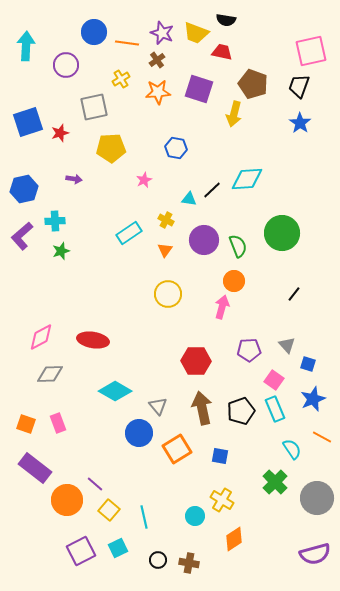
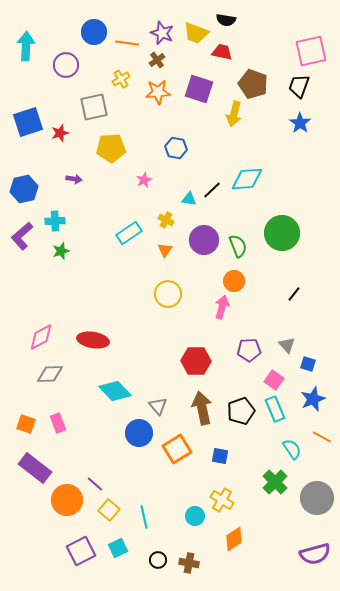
cyan diamond at (115, 391): rotated 16 degrees clockwise
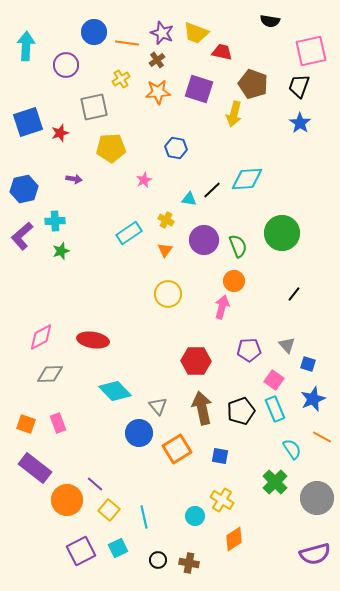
black semicircle at (226, 20): moved 44 px right, 1 px down
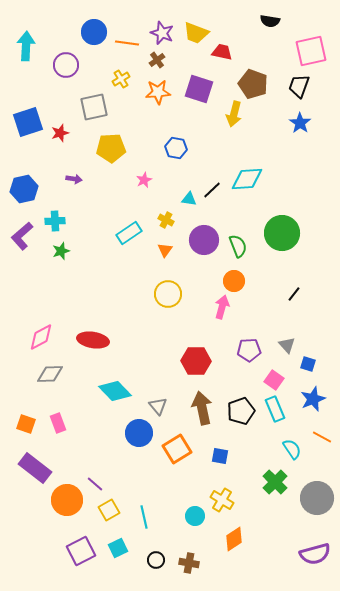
yellow square at (109, 510): rotated 20 degrees clockwise
black circle at (158, 560): moved 2 px left
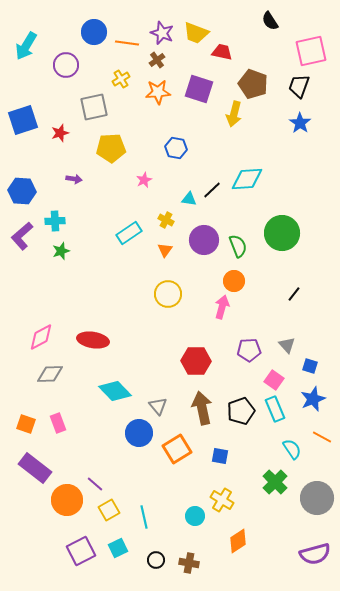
black semicircle at (270, 21): rotated 48 degrees clockwise
cyan arrow at (26, 46): rotated 152 degrees counterclockwise
blue square at (28, 122): moved 5 px left, 2 px up
blue hexagon at (24, 189): moved 2 px left, 2 px down; rotated 16 degrees clockwise
blue square at (308, 364): moved 2 px right, 2 px down
orange diamond at (234, 539): moved 4 px right, 2 px down
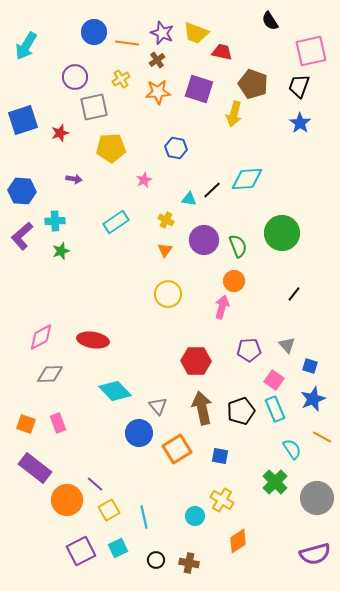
purple circle at (66, 65): moved 9 px right, 12 px down
cyan rectangle at (129, 233): moved 13 px left, 11 px up
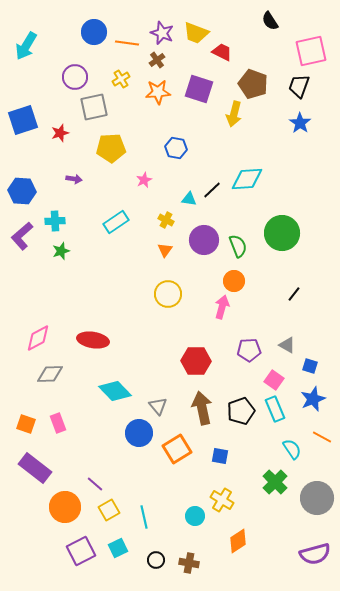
red trapezoid at (222, 52): rotated 15 degrees clockwise
pink diamond at (41, 337): moved 3 px left, 1 px down
gray triangle at (287, 345): rotated 18 degrees counterclockwise
orange circle at (67, 500): moved 2 px left, 7 px down
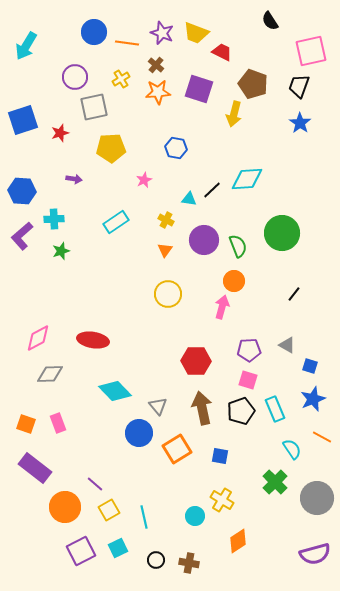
brown cross at (157, 60): moved 1 px left, 5 px down; rotated 14 degrees counterclockwise
cyan cross at (55, 221): moved 1 px left, 2 px up
pink square at (274, 380): moved 26 px left; rotated 18 degrees counterclockwise
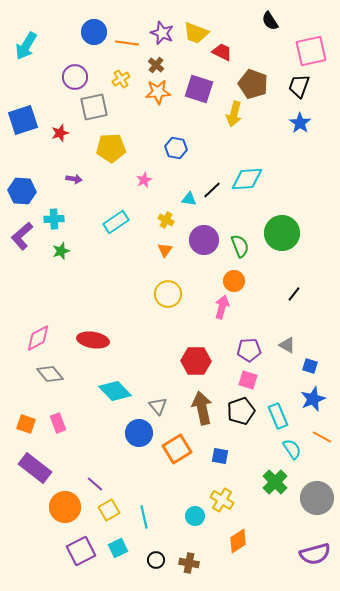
green semicircle at (238, 246): moved 2 px right
gray diamond at (50, 374): rotated 52 degrees clockwise
cyan rectangle at (275, 409): moved 3 px right, 7 px down
